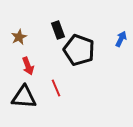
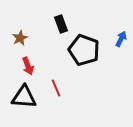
black rectangle: moved 3 px right, 6 px up
brown star: moved 1 px right, 1 px down
black pentagon: moved 5 px right
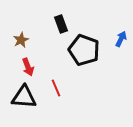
brown star: moved 1 px right, 2 px down
red arrow: moved 1 px down
